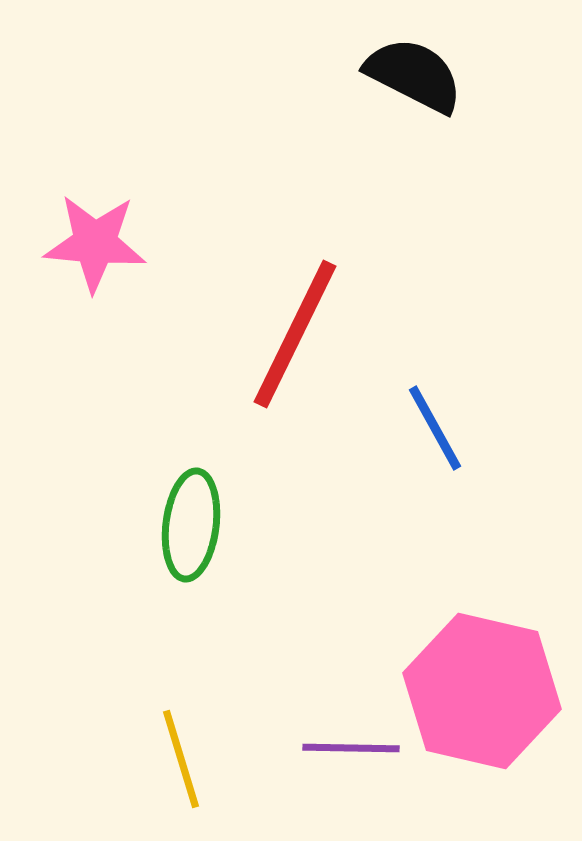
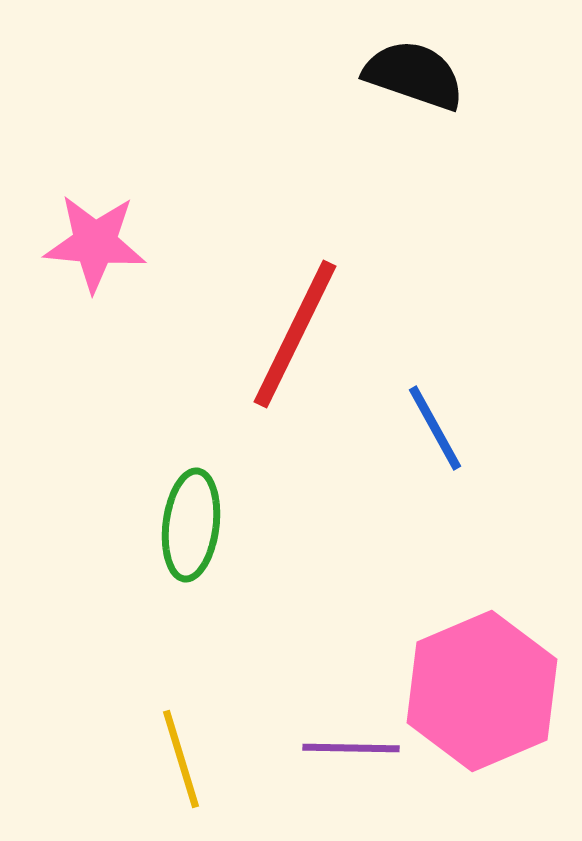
black semicircle: rotated 8 degrees counterclockwise
pink hexagon: rotated 24 degrees clockwise
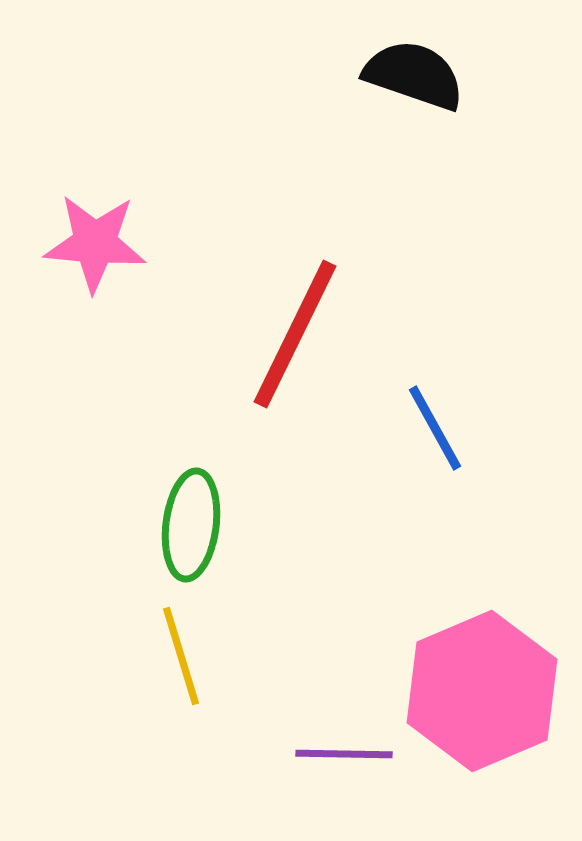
purple line: moved 7 px left, 6 px down
yellow line: moved 103 px up
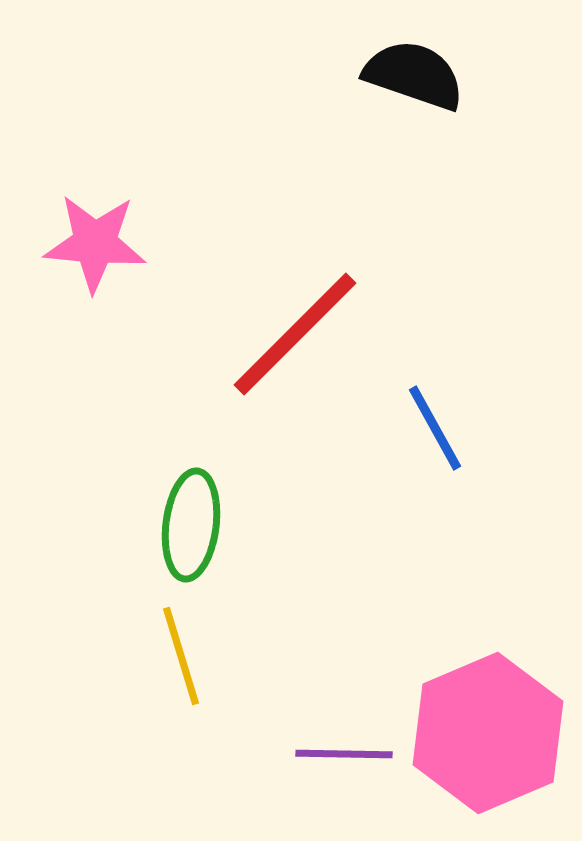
red line: rotated 19 degrees clockwise
pink hexagon: moved 6 px right, 42 px down
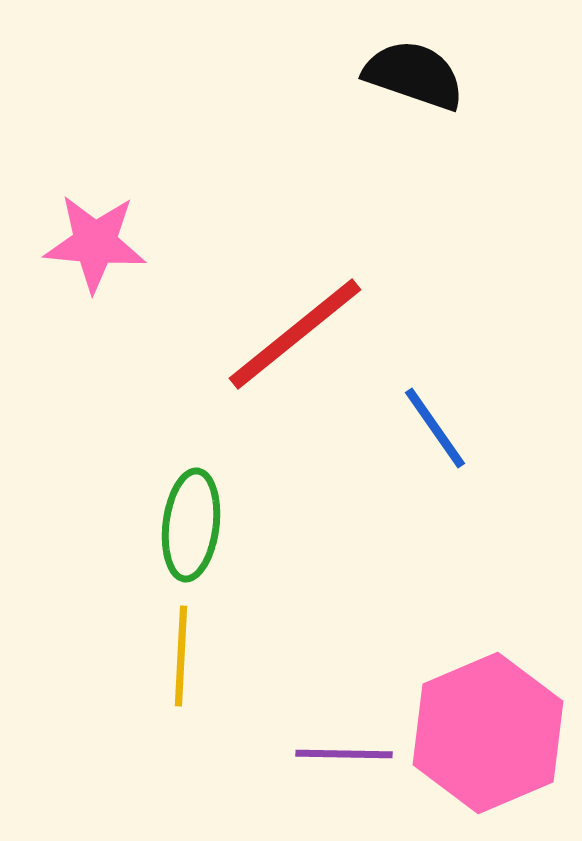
red line: rotated 6 degrees clockwise
blue line: rotated 6 degrees counterclockwise
yellow line: rotated 20 degrees clockwise
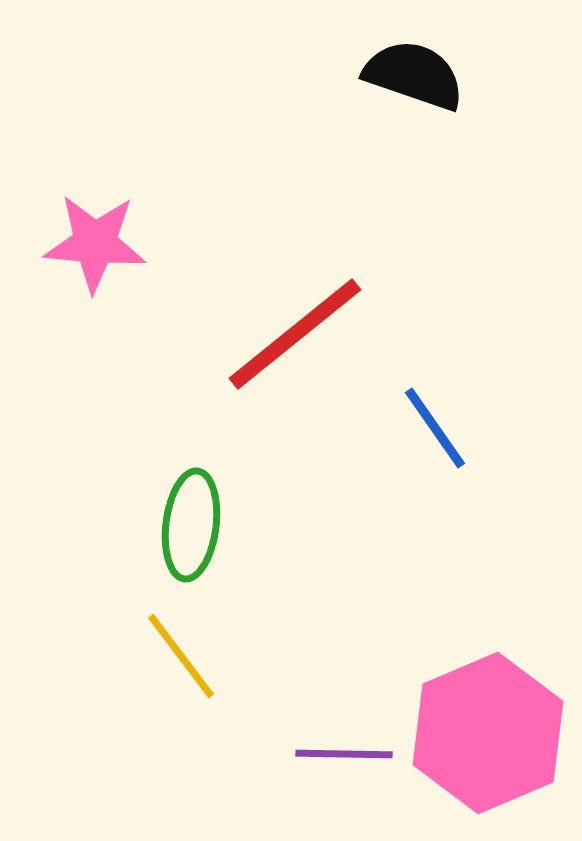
yellow line: rotated 40 degrees counterclockwise
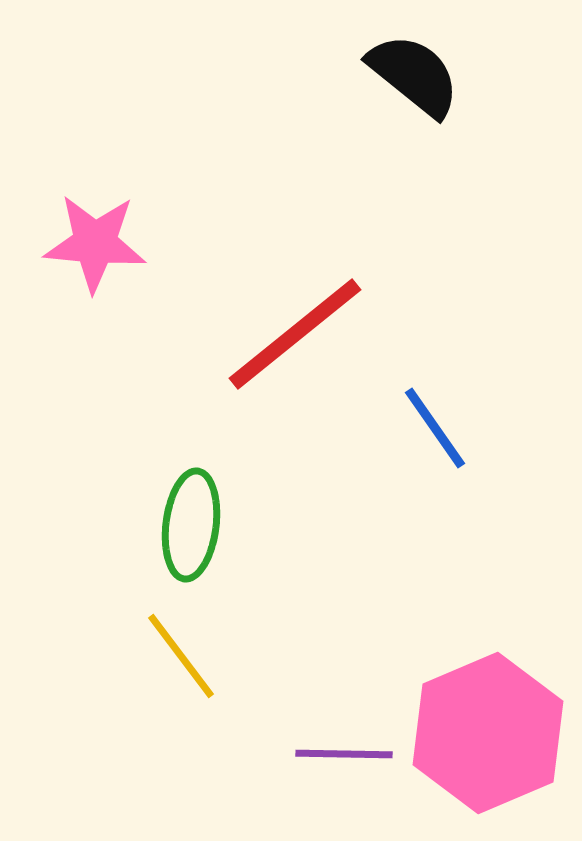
black semicircle: rotated 20 degrees clockwise
